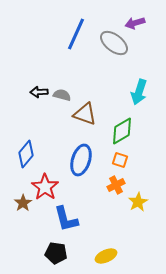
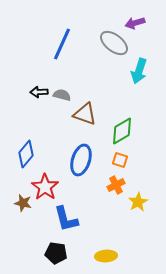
blue line: moved 14 px left, 10 px down
cyan arrow: moved 21 px up
brown star: rotated 24 degrees counterclockwise
yellow ellipse: rotated 20 degrees clockwise
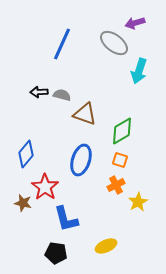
yellow ellipse: moved 10 px up; rotated 20 degrees counterclockwise
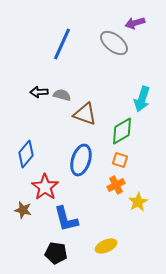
cyan arrow: moved 3 px right, 28 px down
brown star: moved 7 px down
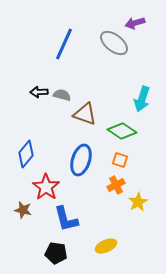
blue line: moved 2 px right
green diamond: rotated 64 degrees clockwise
red star: moved 1 px right
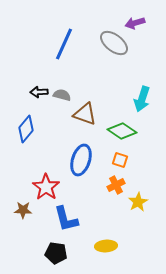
blue diamond: moved 25 px up
brown star: rotated 12 degrees counterclockwise
yellow ellipse: rotated 20 degrees clockwise
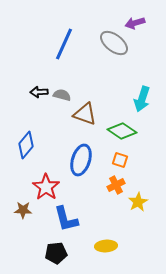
blue diamond: moved 16 px down
black pentagon: rotated 15 degrees counterclockwise
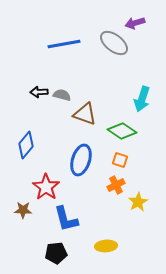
blue line: rotated 56 degrees clockwise
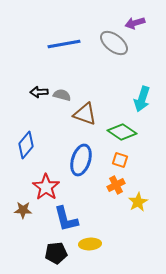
green diamond: moved 1 px down
yellow ellipse: moved 16 px left, 2 px up
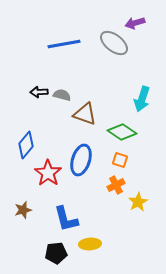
red star: moved 2 px right, 14 px up
brown star: rotated 18 degrees counterclockwise
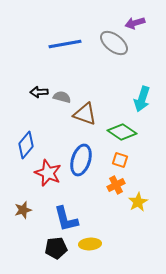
blue line: moved 1 px right
gray semicircle: moved 2 px down
red star: rotated 12 degrees counterclockwise
black pentagon: moved 5 px up
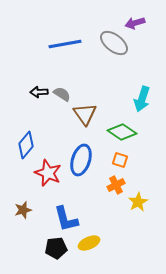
gray semicircle: moved 3 px up; rotated 18 degrees clockwise
brown triangle: rotated 35 degrees clockwise
yellow ellipse: moved 1 px left, 1 px up; rotated 20 degrees counterclockwise
